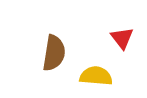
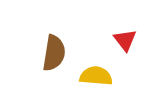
red triangle: moved 3 px right, 2 px down
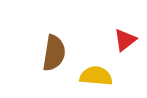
red triangle: rotated 30 degrees clockwise
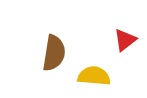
yellow semicircle: moved 2 px left
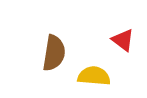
red triangle: moved 2 px left; rotated 45 degrees counterclockwise
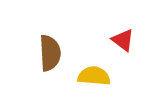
brown semicircle: moved 4 px left; rotated 12 degrees counterclockwise
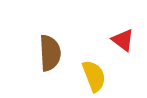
yellow semicircle: rotated 64 degrees clockwise
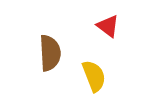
red triangle: moved 15 px left, 14 px up
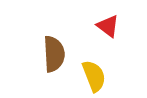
brown semicircle: moved 4 px right, 1 px down
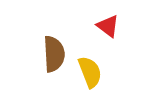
yellow semicircle: moved 4 px left, 4 px up
